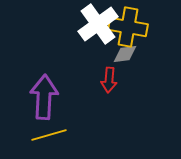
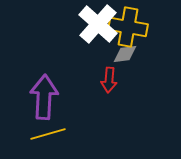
white cross: rotated 12 degrees counterclockwise
yellow line: moved 1 px left, 1 px up
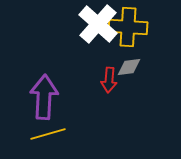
yellow cross: rotated 6 degrees counterclockwise
gray diamond: moved 4 px right, 13 px down
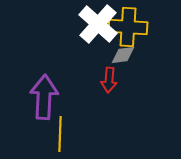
gray diamond: moved 6 px left, 12 px up
yellow line: moved 12 px right; rotated 72 degrees counterclockwise
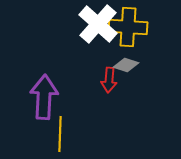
gray diamond: moved 3 px right, 10 px down; rotated 25 degrees clockwise
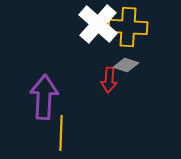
yellow line: moved 1 px right, 1 px up
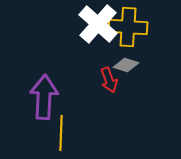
red arrow: rotated 25 degrees counterclockwise
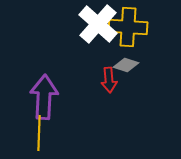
red arrow: rotated 15 degrees clockwise
yellow line: moved 22 px left
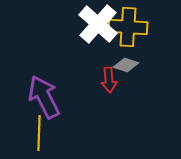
purple arrow: rotated 30 degrees counterclockwise
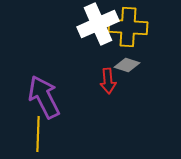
white cross: rotated 24 degrees clockwise
gray diamond: moved 1 px right
red arrow: moved 1 px left, 1 px down
yellow line: moved 1 px left, 1 px down
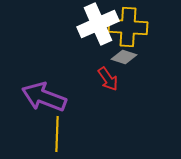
gray diamond: moved 3 px left, 8 px up
red arrow: moved 2 px up; rotated 30 degrees counterclockwise
purple arrow: rotated 42 degrees counterclockwise
yellow line: moved 19 px right
